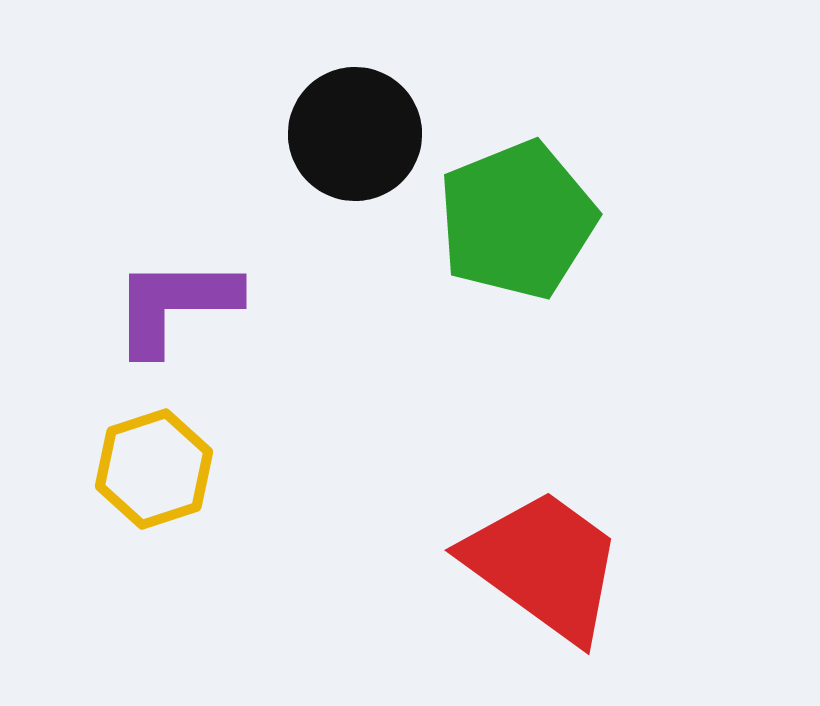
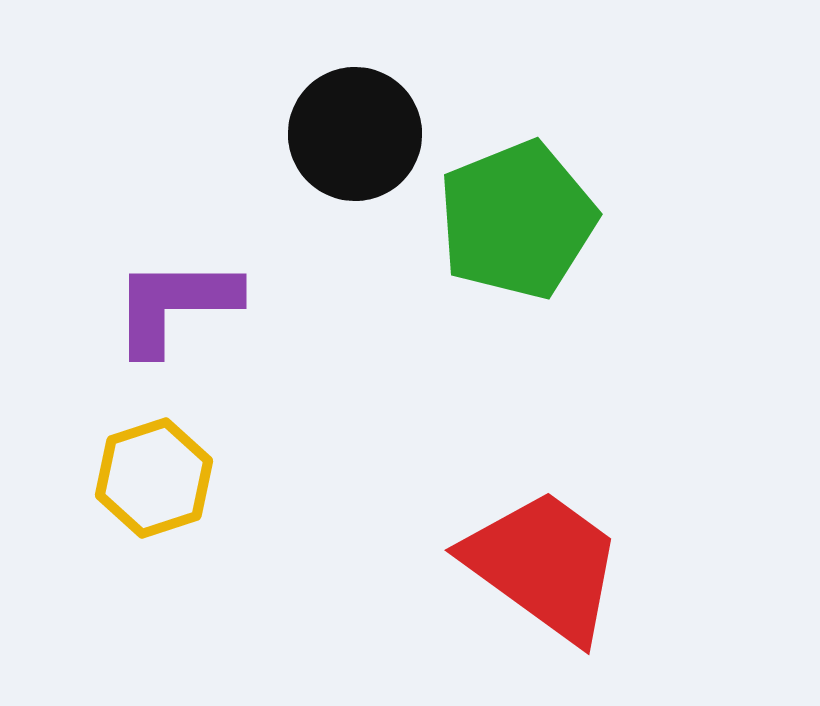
yellow hexagon: moved 9 px down
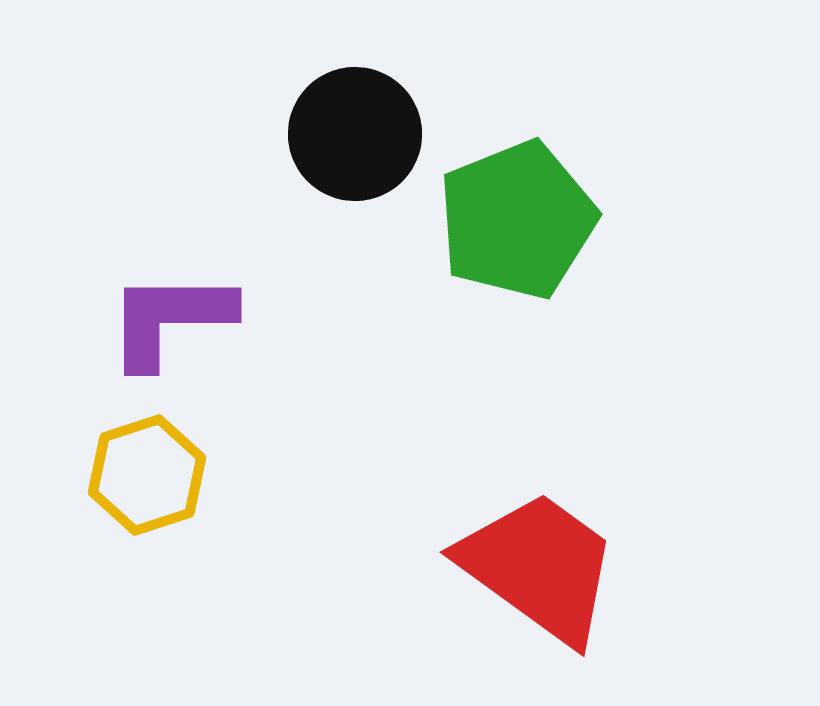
purple L-shape: moved 5 px left, 14 px down
yellow hexagon: moved 7 px left, 3 px up
red trapezoid: moved 5 px left, 2 px down
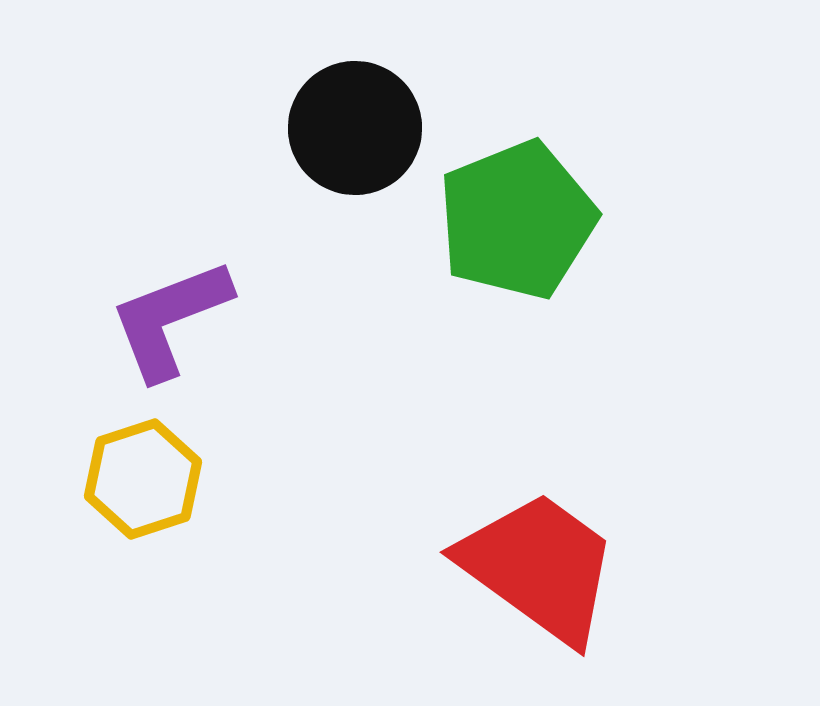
black circle: moved 6 px up
purple L-shape: rotated 21 degrees counterclockwise
yellow hexagon: moved 4 px left, 4 px down
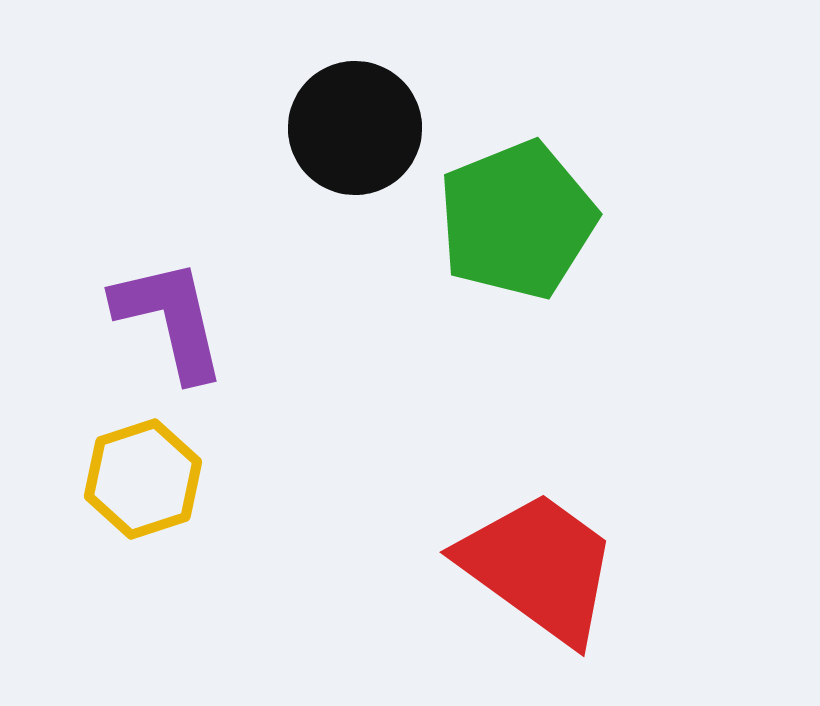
purple L-shape: rotated 98 degrees clockwise
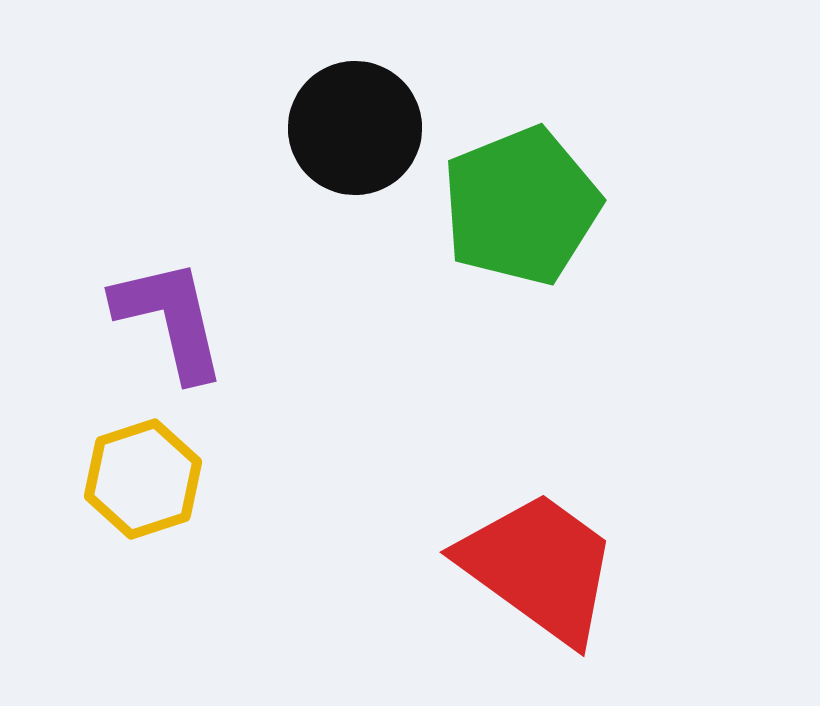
green pentagon: moved 4 px right, 14 px up
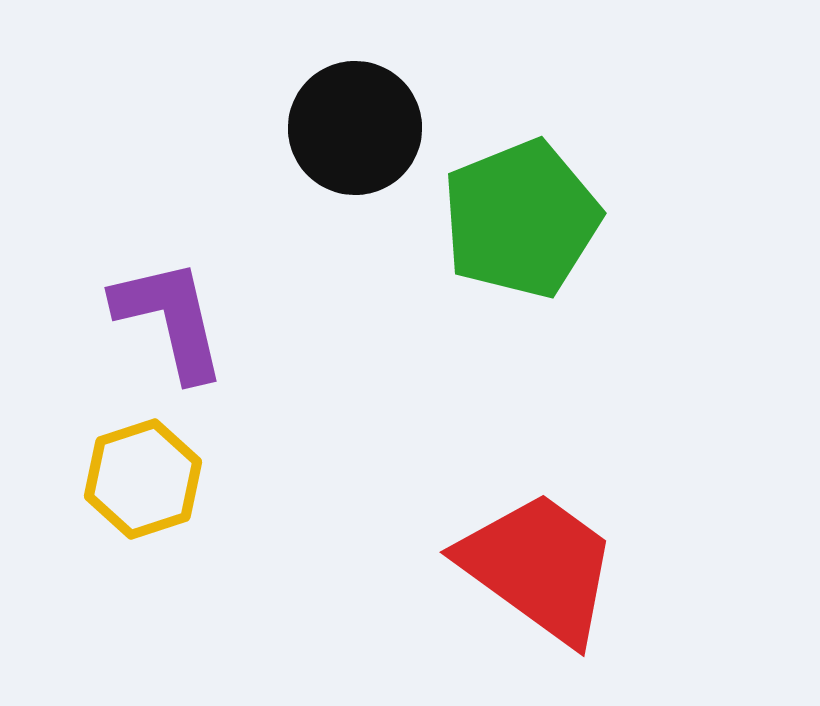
green pentagon: moved 13 px down
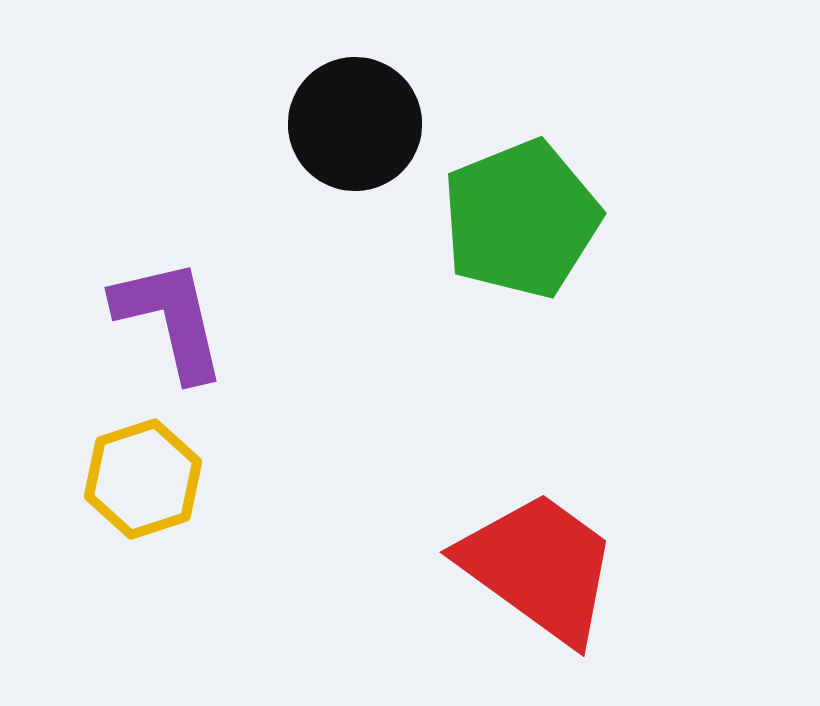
black circle: moved 4 px up
